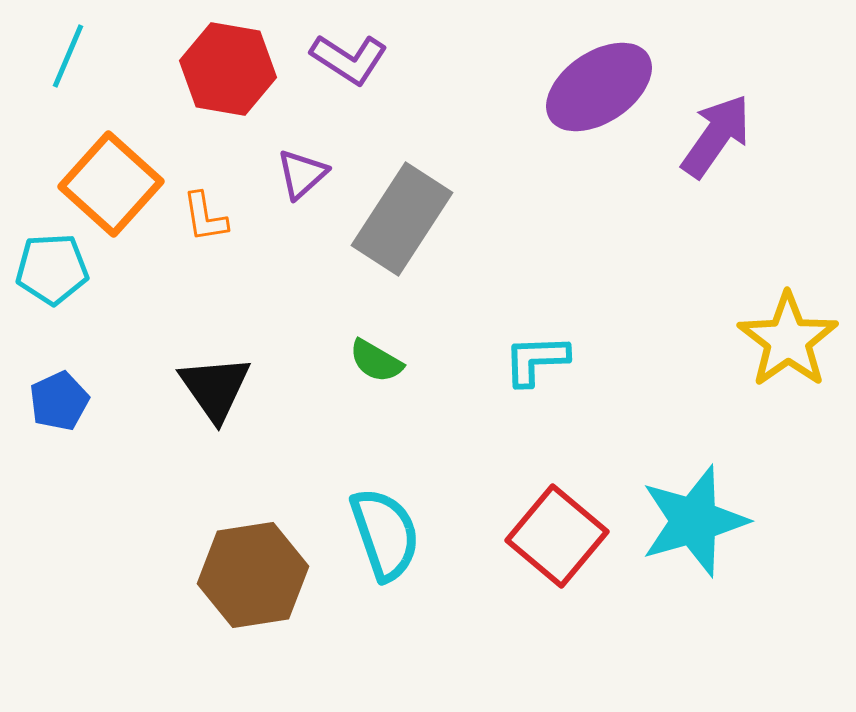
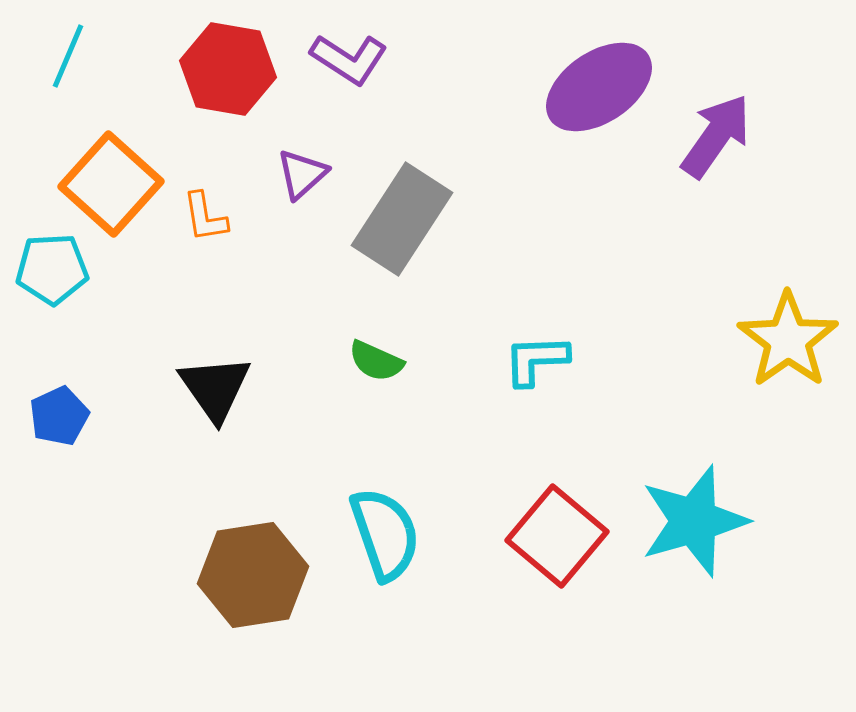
green semicircle: rotated 6 degrees counterclockwise
blue pentagon: moved 15 px down
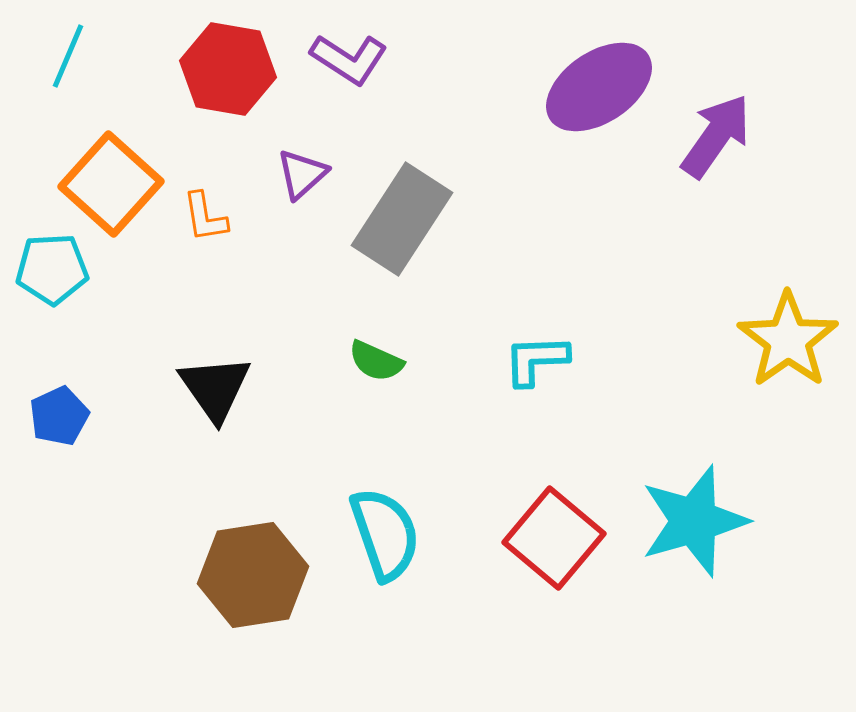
red square: moved 3 px left, 2 px down
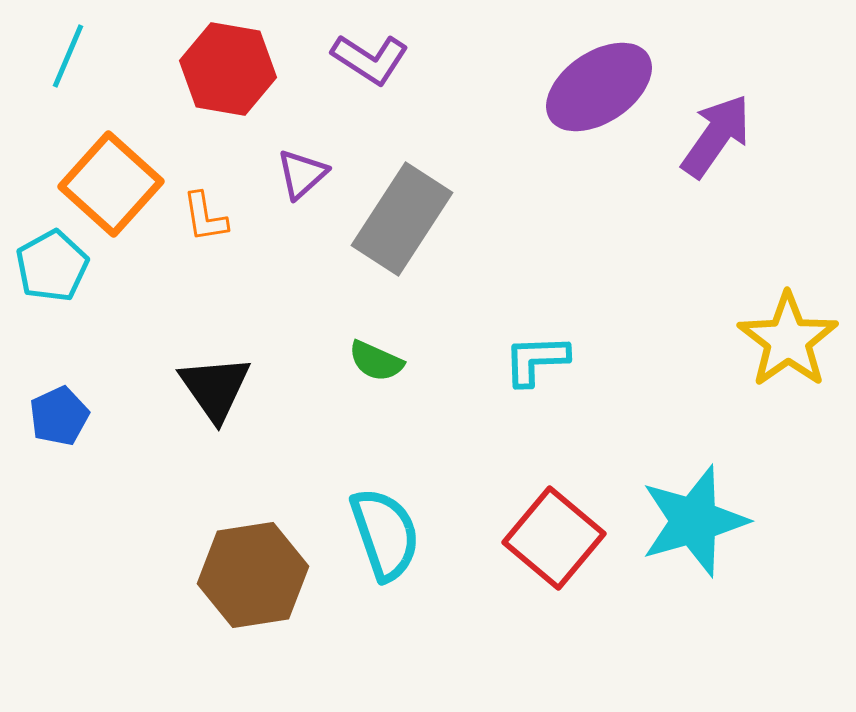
purple L-shape: moved 21 px right
cyan pentagon: moved 3 px up; rotated 26 degrees counterclockwise
